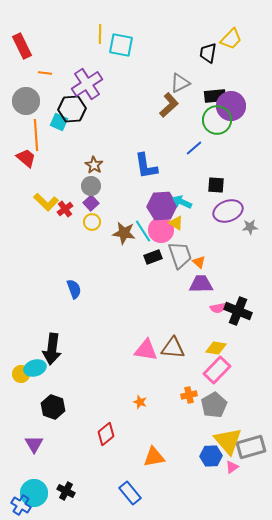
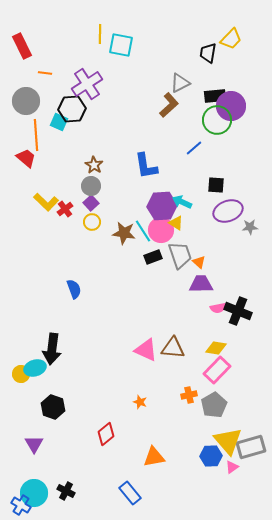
pink triangle at (146, 350): rotated 15 degrees clockwise
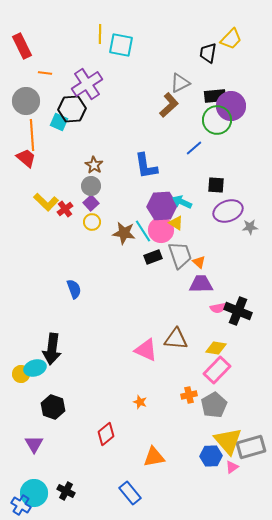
orange line at (36, 135): moved 4 px left
brown triangle at (173, 348): moved 3 px right, 9 px up
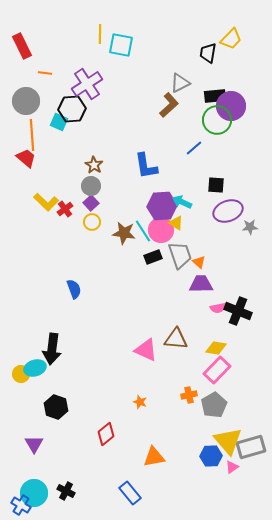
black hexagon at (53, 407): moved 3 px right
